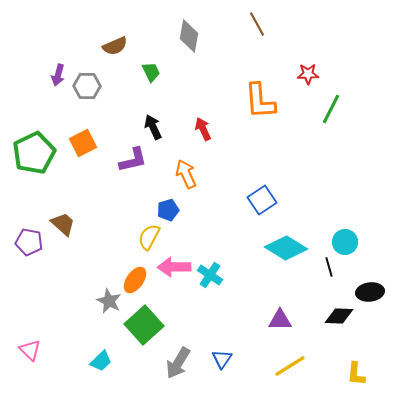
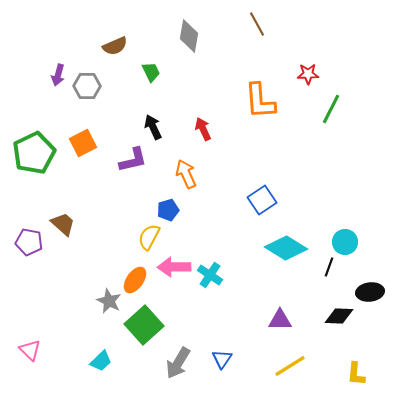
black line: rotated 36 degrees clockwise
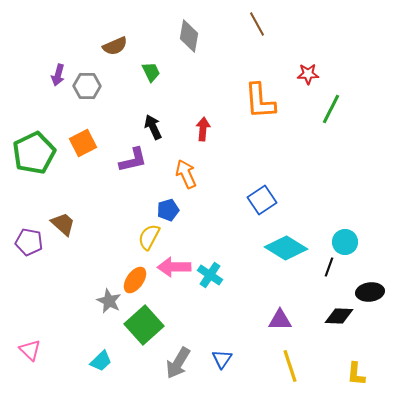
red arrow: rotated 30 degrees clockwise
yellow line: rotated 76 degrees counterclockwise
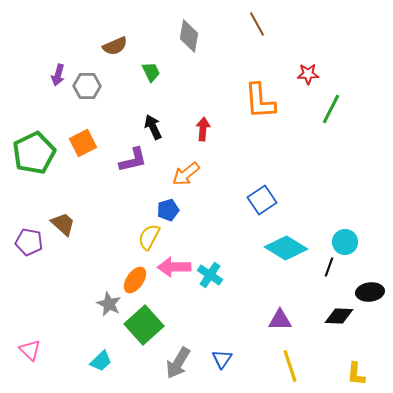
orange arrow: rotated 104 degrees counterclockwise
gray star: moved 3 px down
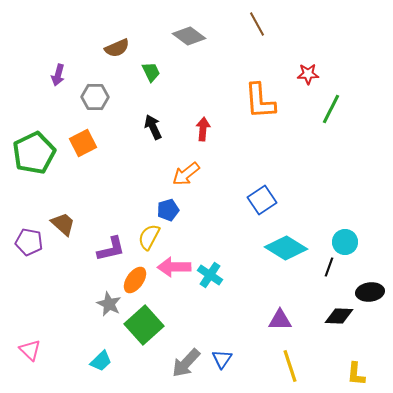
gray diamond: rotated 64 degrees counterclockwise
brown semicircle: moved 2 px right, 2 px down
gray hexagon: moved 8 px right, 11 px down
purple L-shape: moved 22 px left, 89 px down
gray arrow: moved 8 px right; rotated 12 degrees clockwise
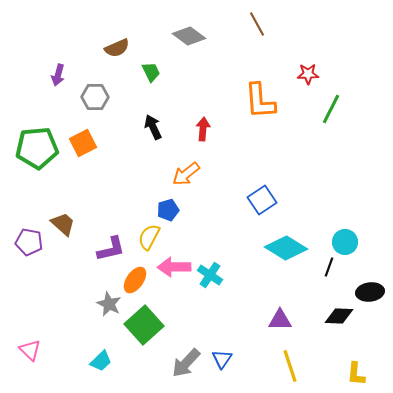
green pentagon: moved 3 px right, 5 px up; rotated 21 degrees clockwise
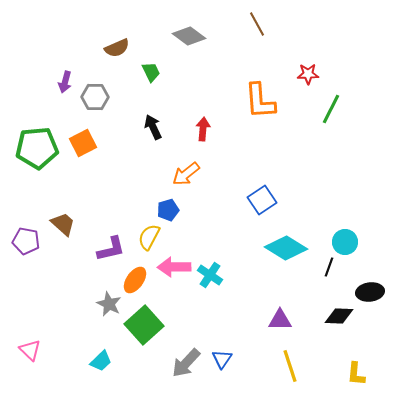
purple arrow: moved 7 px right, 7 px down
purple pentagon: moved 3 px left, 1 px up
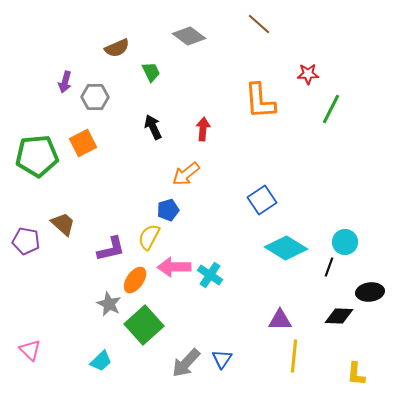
brown line: moved 2 px right; rotated 20 degrees counterclockwise
green pentagon: moved 8 px down
yellow line: moved 4 px right, 10 px up; rotated 24 degrees clockwise
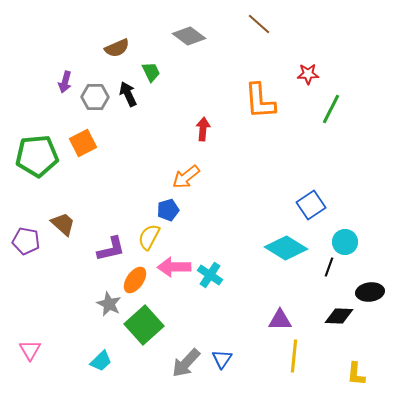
black arrow: moved 25 px left, 33 px up
orange arrow: moved 3 px down
blue square: moved 49 px right, 5 px down
pink triangle: rotated 15 degrees clockwise
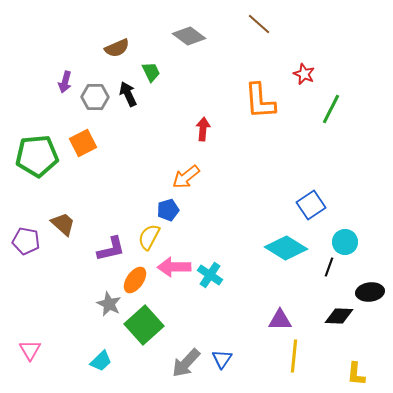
red star: moved 4 px left; rotated 25 degrees clockwise
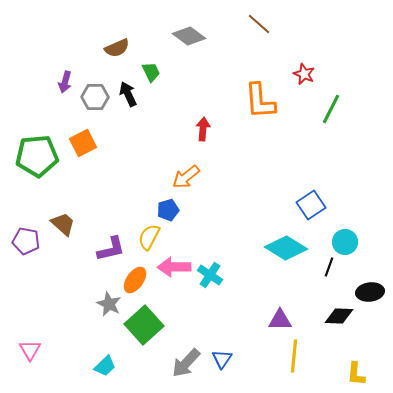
cyan trapezoid: moved 4 px right, 5 px down
